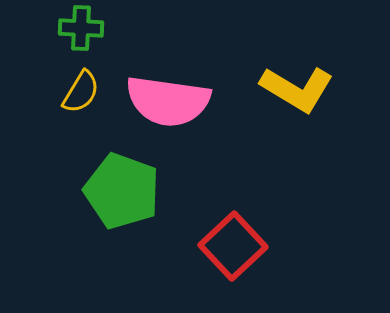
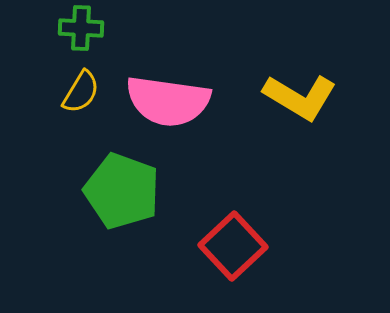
yellow L-shape: moved 3 px right, 8 px down
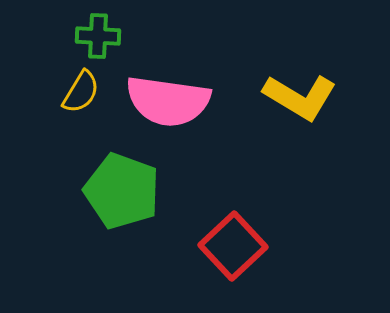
green cross: moved 17 px right, 8 px down
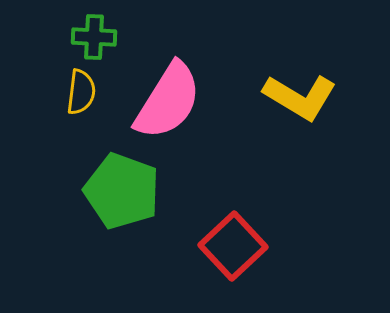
green cross: moved 4 px left, 1 px down
yellow semicircle: rotated 24 degrees counterclockwise
pink semicircle: rotated 66 degrees counterclockwise
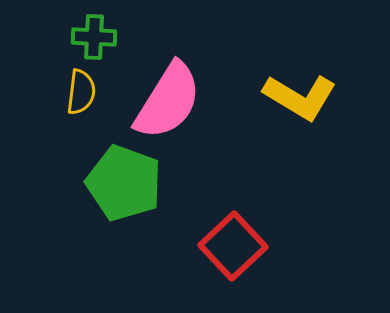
green pentagon: moved 2 px right, 8 px up
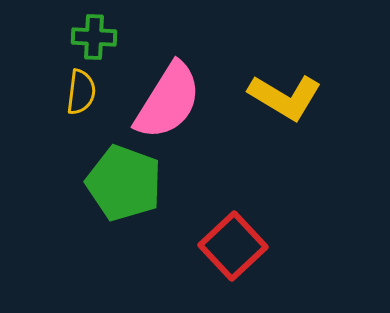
yellow L-shape: moved 15 px left
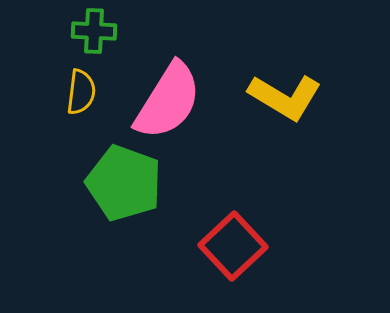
green cross: moved 6 px up
